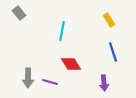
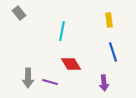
yellow rectangle: rotated 24 degrees clockwise
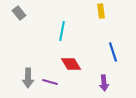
yellow rectangle: moved 8 px left, 9 px up
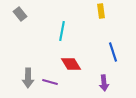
gray rectangle: moved 1 px right, 1 px down
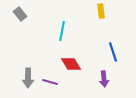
purple arrow: moved 4 px up
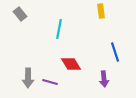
cyan line: moved 3 px left, 2 px up
blue line: moved 2 px right
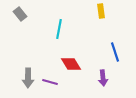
purple arrow: moved 1 px left, 1 px up
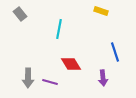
yellow rectangle: rotated 64 degrees counterclockwise
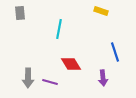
gray rectangle: moved 1 px up; rotated 32 degrees clockwise
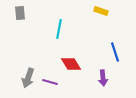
gray arrow: rotated 18 degrees clockwise
